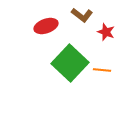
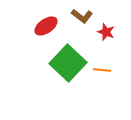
brown L-shape: moved 1 px down
red ellipse: rotated 15 degrees counterclockwise
green square: moved 2 px left
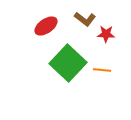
brown L-shape: moved 3 px right, 3 px down
red star: moved 2 px down; rotated 18 degrees counterclockwise
